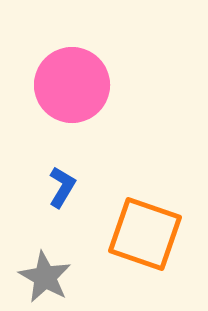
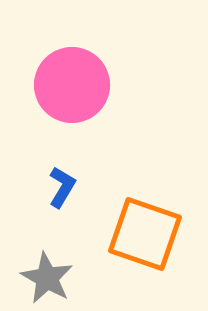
gray star: moved 2 px right, 1 px down
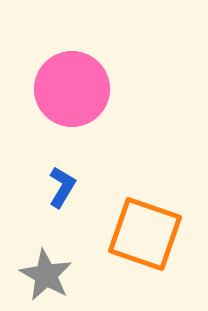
pink circle: moved 4 px down
gray star: moved 1 px left, 3 px up
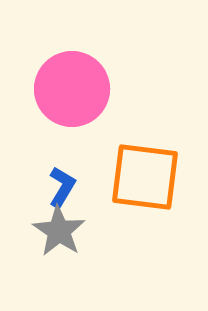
orange square: moved 57 px up; rotated 12 degrees counterclockwise
gray star: moved 13 px right, 44 px up; rotated 4 degrees clockwise
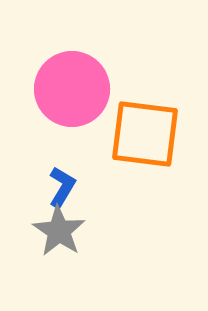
orange square: moved 43 px up
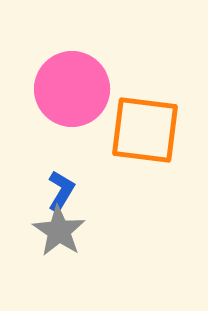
orange square: moved 4 px up
blue L-shape: moved 1 px left, 4 px down
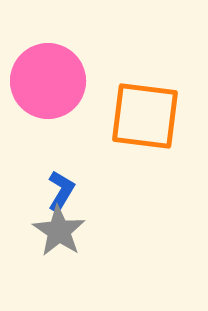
pink circle: moved 24 px left, 8 px up
orange square: moved 14 px up
